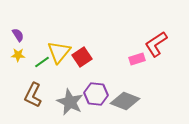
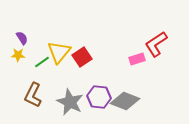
purple semicircle: moved 4 px right, 3 px down
purple hexagon: moved 3 px right, 3 px down
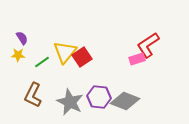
red L-shape: moved 8 px left, 1 px down
yellow triangle: moved 6 px right
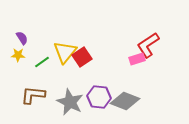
brown L-shape: rotated 70 degrees clockwise
